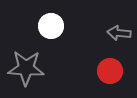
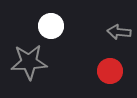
gray arrow: moved 1 px up
gray star: moved 3 px right, 6 px up; rotated 6 degrees counterclockwise
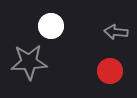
gray arrow: moved 3 px left
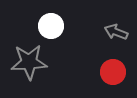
gray arrow: rotated 15 degrees clockwise
red circle: moved 3 px right, 1 px down
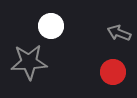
gray arrow: moved 3 px right, 1 px down
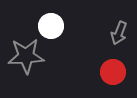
gray arrow: rotated 90 degrees counterclockwise
gray star: moved 3 px left, 6 px up
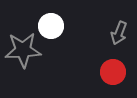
gray star: moved 3 px left, 6 px up
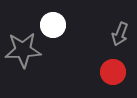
white circle: moved 2 px right, 1 px up
gray arrow: moved 1 px right, 1 px down
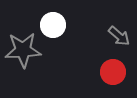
gray arrow: moved 1 px left, 2 px down; rotated 70 degrees counterclockwise
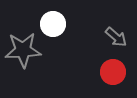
white circle: moved 1 px up
gray arrow: moved 3 px left, 1 px down
